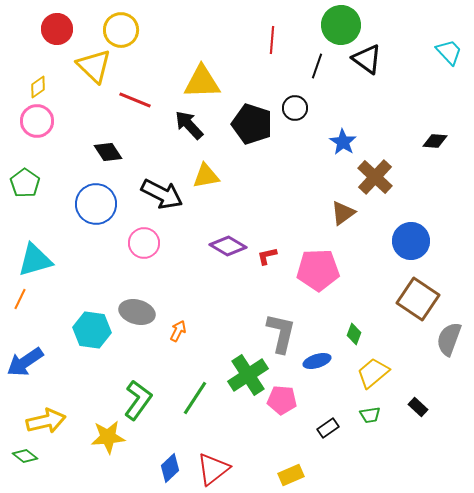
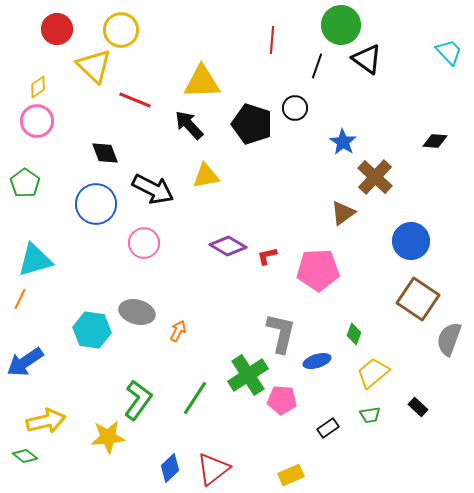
black diamond at (108, 152): moved 3 px left, 1 px down; rotated 12 degrees clockwise
black arrow at (162, 194): moved 9 px left, 5 px up
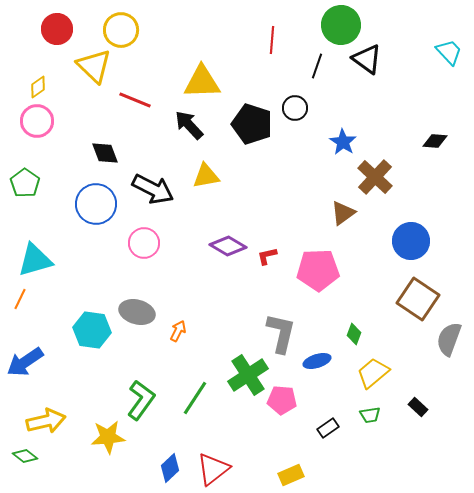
green L-shape at (138, 400): moved 3 px right
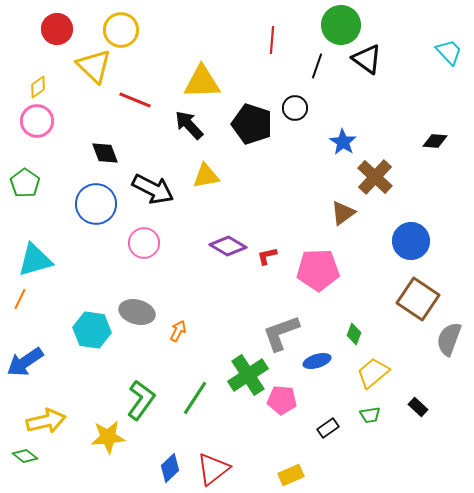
gray L-shape at (281, 333): rotated 123 degrees counterclockwise
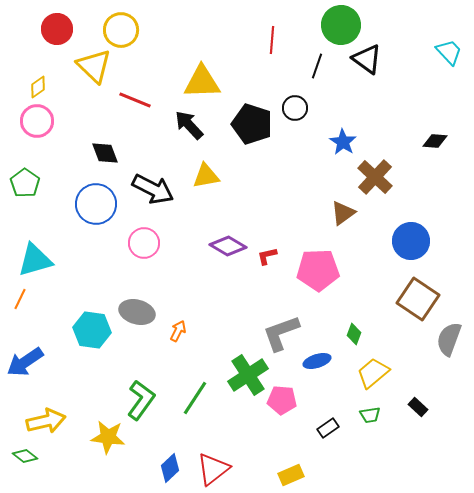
yellow star at (108, 437): rotated 12 degrees clockwise
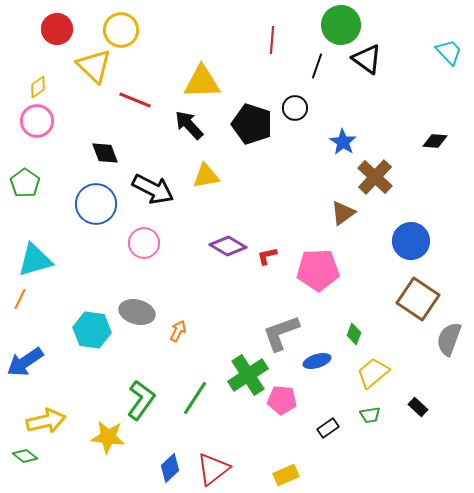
yellow rectangle at (291, 475): moved 5 px left
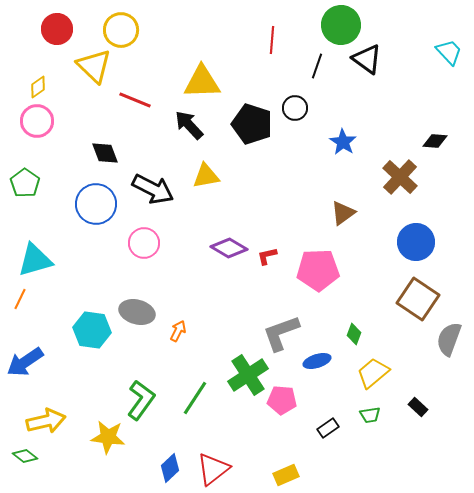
brown cross at (375, 177): moved 25 px right
blue circle at (411, 241): moved 5 px right, 1 px down
purple diamond at (228, 246): moved 1 px right, 2 px down
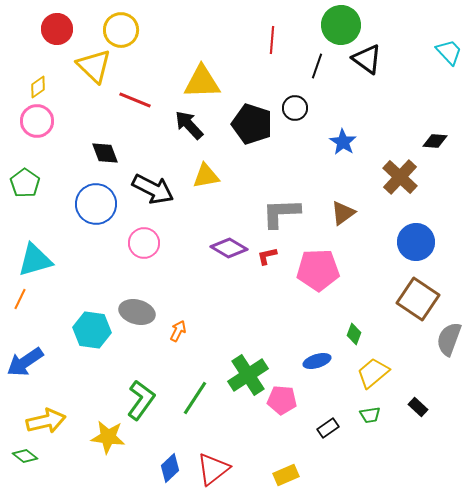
gray L-shape at (281, 333): moved 120 px up; rotated 18 degrees clockwise
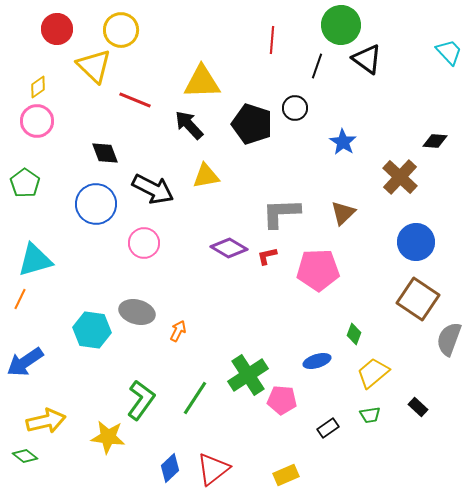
brown triangle at (343, 213): rotated 8 degrees counterclockwise
